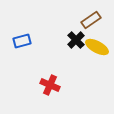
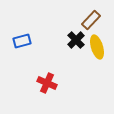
brown rectangle: rotated 12 degrees counterclockwise
yellow ellipse: rotated 45 degrees clockwise
red cross: moved 3 px left, 2 px up
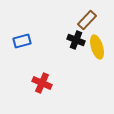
brown rectangle: moved 4 px left
black cross: rotated 24 degrees counterclockwise
red cross: moved 5 px left
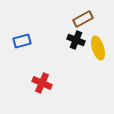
brown rectangle: moved 4 px left, 1 px up; rotated 18 degrees clockwise
yellow ellipse: moved 1 px right, 1 px down
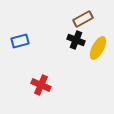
blue rectangle: moved 2 px left
yellow ellipse: rotated 45 degrees clockwise
red cross: moved 1 px left, 2 px down
